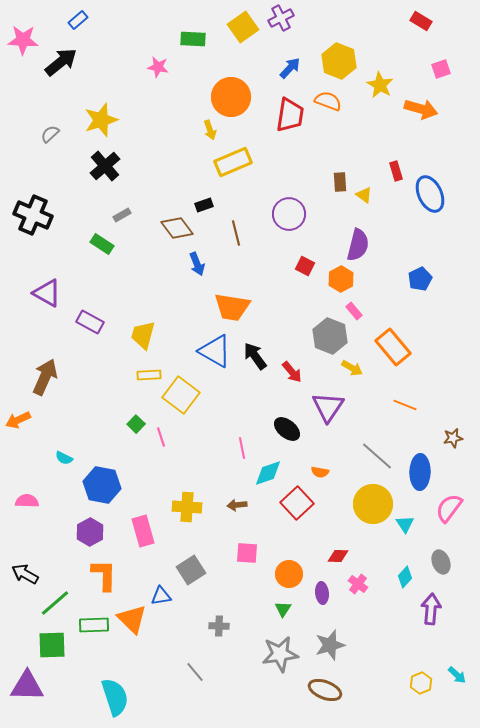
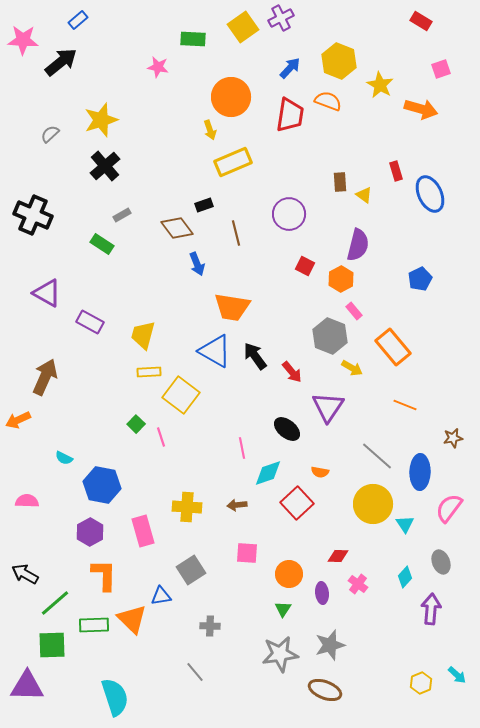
yellow rectangle at (149, 375): moved 3 px up
gray cross at (219, 626): moved 9 px left
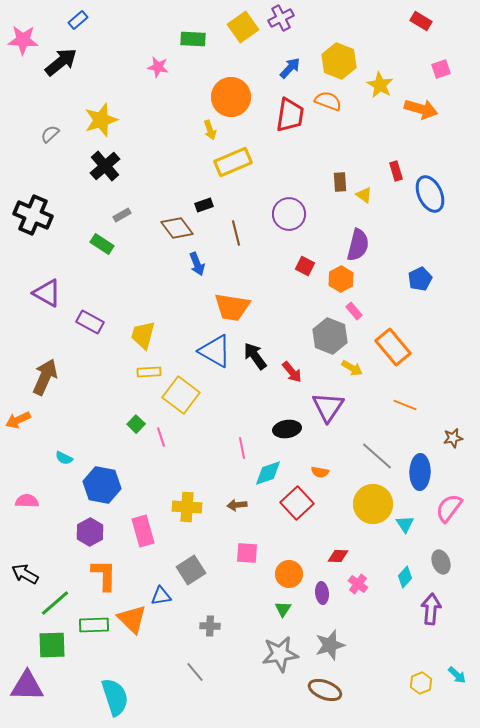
black ellipse at (287, 429): rotated 48 degrees counterclockwise
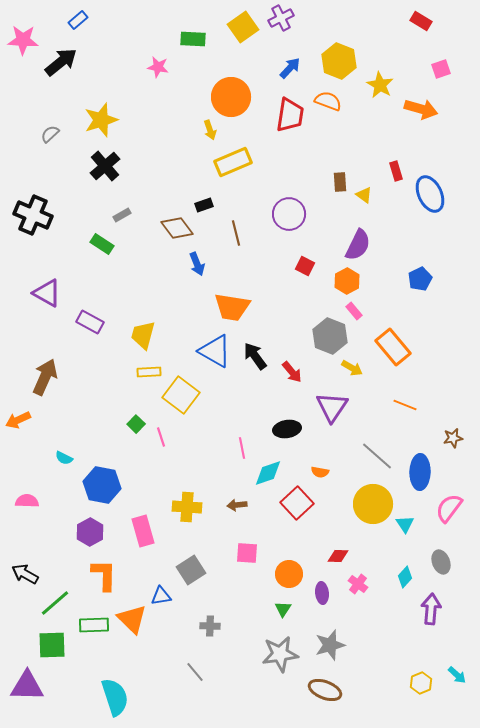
purple semicircle at (358, 245): rotated 12 degrees clockwise
orange hexagon at (341, 279): moved 6 px right, 2 px down
purple triangle at (328, 407): moved 4 px right
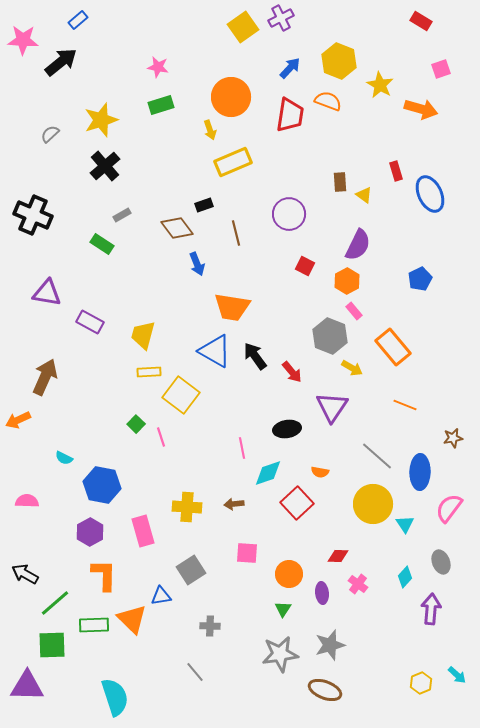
green rectangle at (193, 39): moved 32 px left, 66 px down; rotated 20 degrees counterclockwise
purple triangle at (47, 293): rotated 20 degrees counterclockwise
brown arrow at (237, 505): moved 3 px left, 1 px up
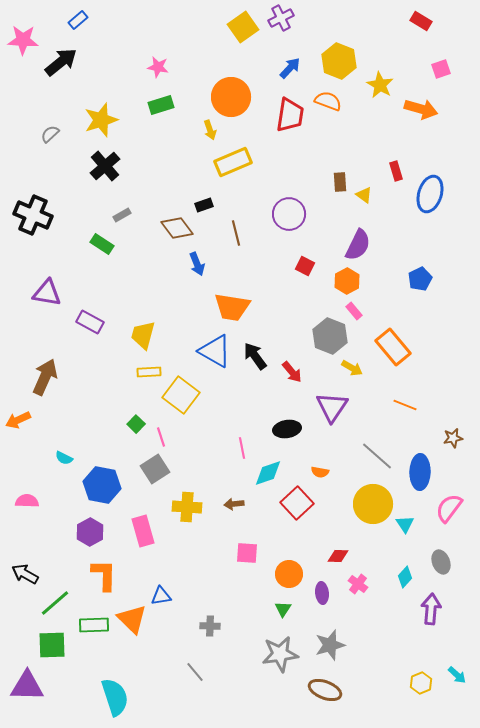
blue ellipse at (430, 194): rotated 42 degrees clockwise
gray square at (191, 570): moved 36 px left, 101 px up
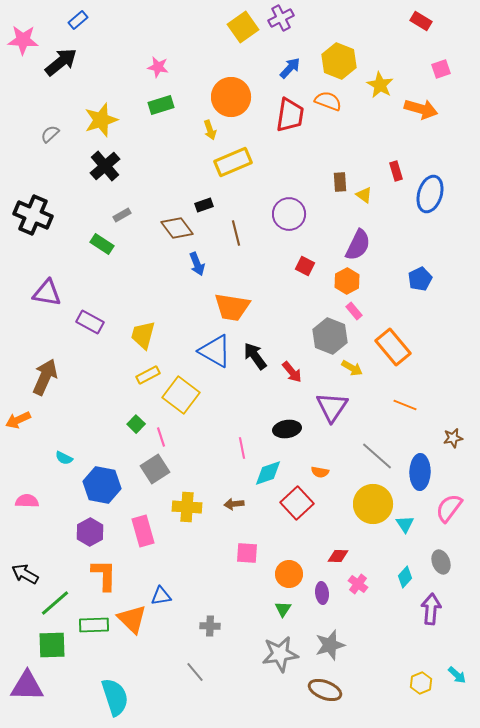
yellow rectangle at (149, 372): moved 1 px left, 3 px down; rotated 25 degrees counterclockwise
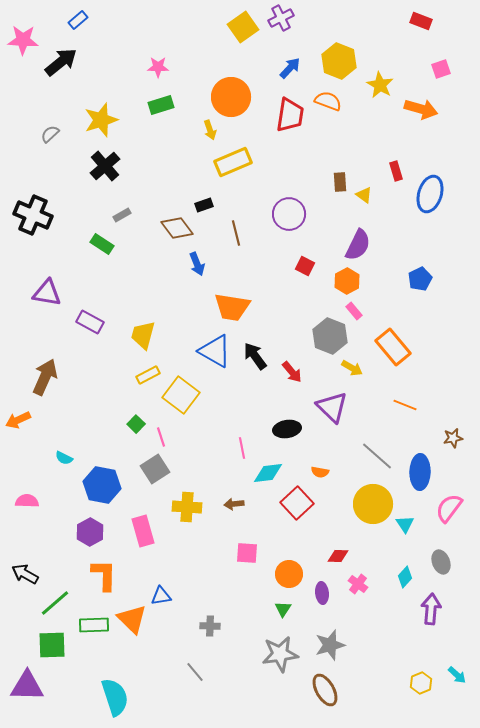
red rectangle at (421, 21): rotated 10 degrees counterclockwise
pink star at (158, 67): rotated 10 degrees counterclockwise
purple triangle at (332, 407): rotated 20 degrees counterclockwise
cyan diamond at (268, 473): rotated 12 degrees clockwise
brown ellipse at (325, 690): rotated 40 degrees clockwise
